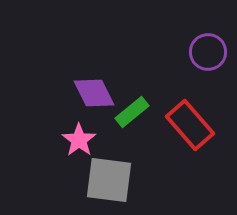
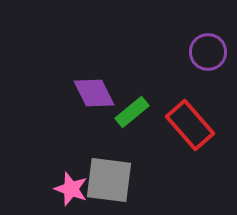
pink star: moved 8 px left, 49 px down; rotated 16 degrees counterclockwise
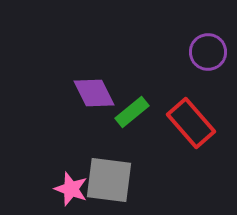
red rectangle: moved 1 px right, 2 px up
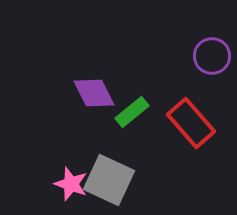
purple circle: moved 4 px right, 4 px down
gray square: rotated 18 degrees clockwise
pink star: moved 5 px up
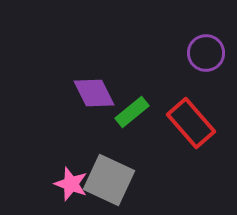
purple circle: moved 6 px left, 3 px up
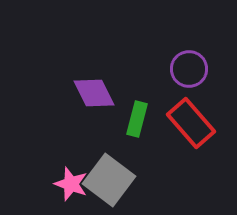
purple circle: moved 17 px left, 16 px down
green rectangle: moved 5 px right, 7 px down; rotated 36 degrees counterclockwise
gray square: rotated 12 degrees clockwise
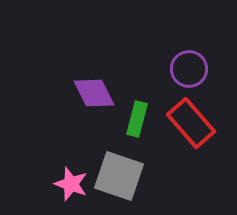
gray square: moved 10 px right, 4 px up; rotated 18 degrees counterclockwise
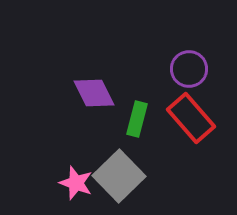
red rectangle: moved 5 px up
gray square: rotated 27 degrees clockwise
pink star: moved 5 px right, 1 px up
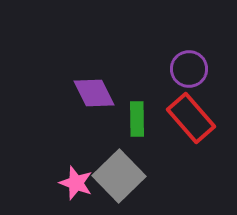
green rectangle: rotated 16 degrees counterclockwise
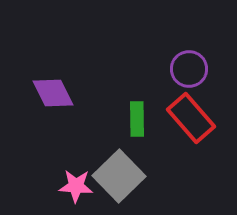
purple diamond: moved 41 px left
pink star: moved 3 px down; rotated 16 degrees counterclockwise
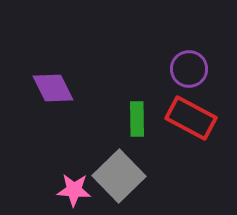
purple diamond: moved 5 px up
red rectangle: rotated 21 degrees counterclockwise
pink star: moved 2 px left, 4 px down
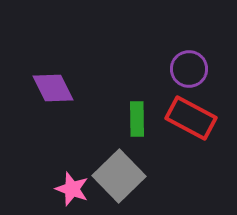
pink star: moved 2 px left, 1 px up; rotated 16 degrees clockwise
